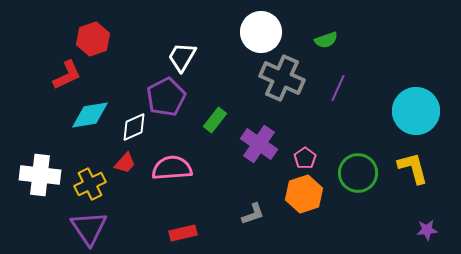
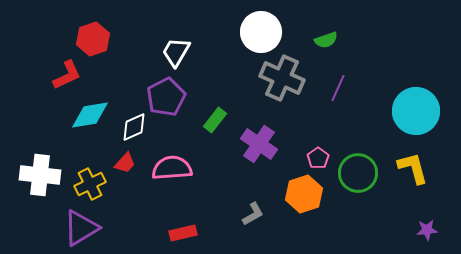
white trapezoid: moved 6 px left, 5 px up
pink pentagon: moved 13 px right
gray L-shape: rotated 10 degrees counterclockwise
purple triangle: moved 8 px left; rotated 33 degrees clockwise
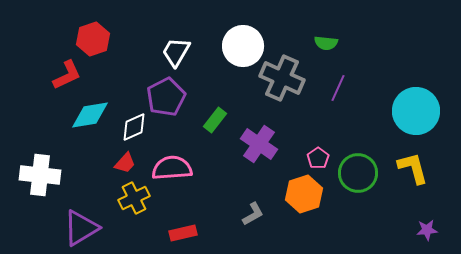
white circle: moved 18 px left, 14 px down
green semicircle: moved 3 px down; rotated 25 degrees clockwise
yellow cross: moved 44 px right, 14 px down
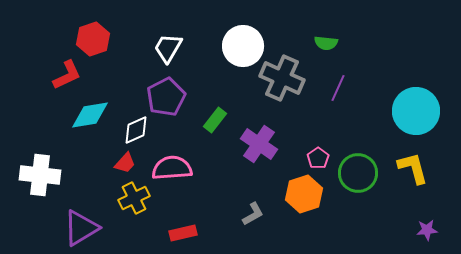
white trapezoid: moved 8 px left, 4 px up
white diamond: moved 2 px right, 3 px down
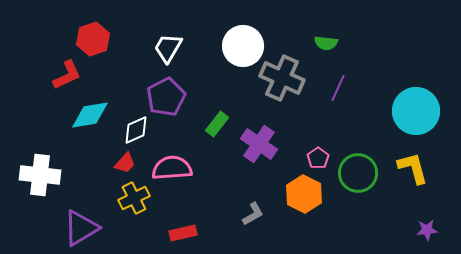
green rectangle: moved 2 px right, 4 px down
orange hexagon: rotated 15 degrees counterclockwise
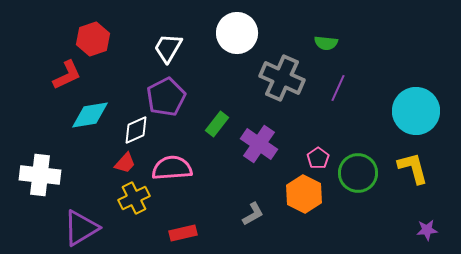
white circle: moved 6 px left, 13 px up
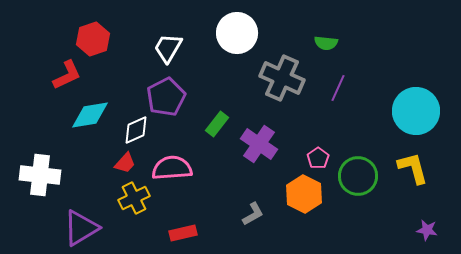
green circle: moved 3 px down
purple star: rotated 15 degrees clockwise
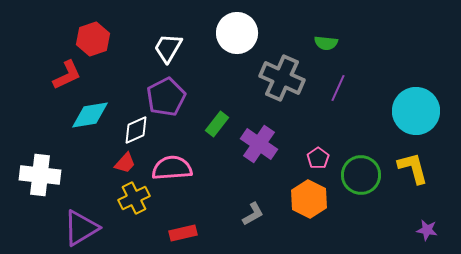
green circle: moved 3 px right, 1 px up
orange hexagon: moved 5 px right, 5 px down
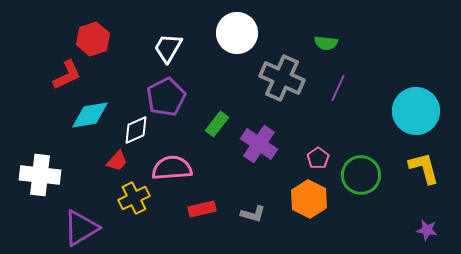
red trapezoid: moved 8 px left, 2 px up
yellow L-shape: moved 11 px right
gray L-shape: rotated 45 degrees clockwise
red rectangle: moved 19 px right, 24 px up
